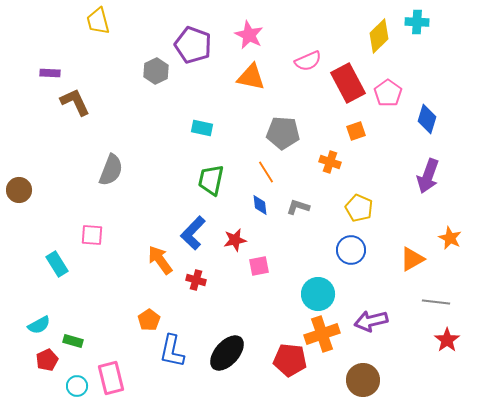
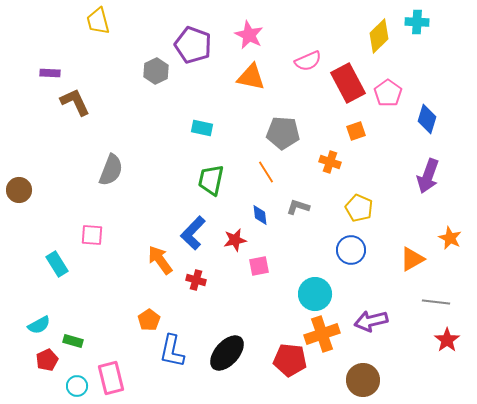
blue diamond at (260, 205): moved 10 px down
cyan circle at (318, 294): moved 3 px left
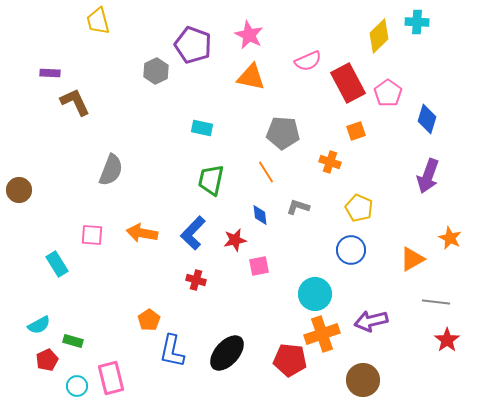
orange arrow at (160, 260): moved 18 px left, 27 px up; rotated 44 degrees counterclockwise
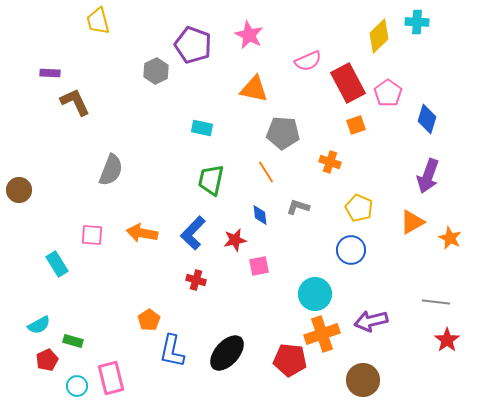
orange triangle at (251, 77): moved 3 px right, 12 px down
orange square at (356, 131): moved 6 px up
orange triangle at (412, 259): moved 37 px up
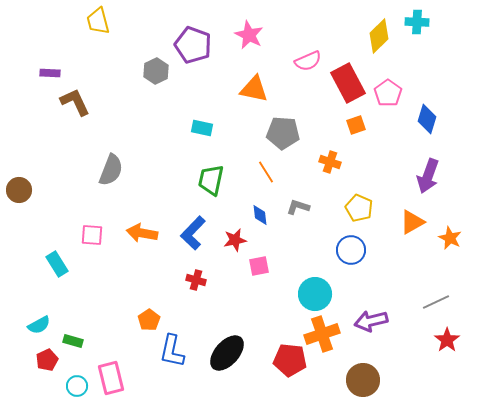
gray line at (436, 302): rotated 32 degrees counterclockwise
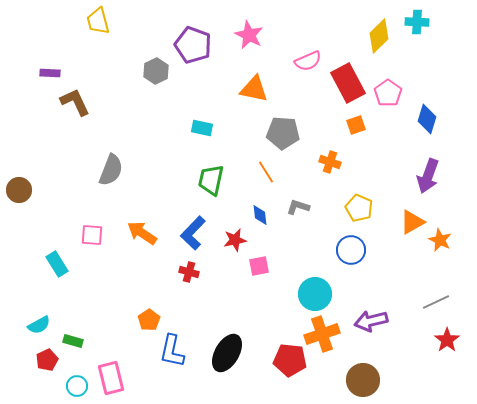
orange arrow at (142, 233): rotated 24 degrees clockwise
orange star at (450, 238): moved 10 px left, 2 px down
red cross at (196, 280): moved 7 px left, 8 px up
black ellipse at (227, 353): rotated 12 degrees counterclockwise
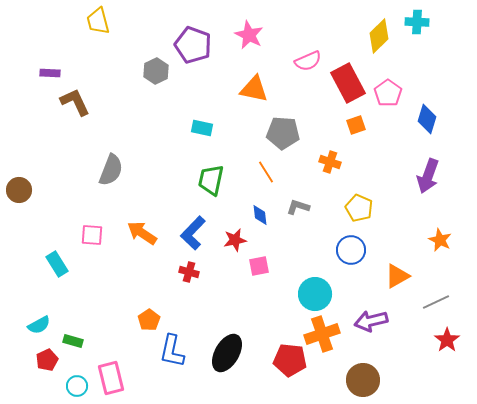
orange triangle at (412, 222): moved 15 px left, 54 px down
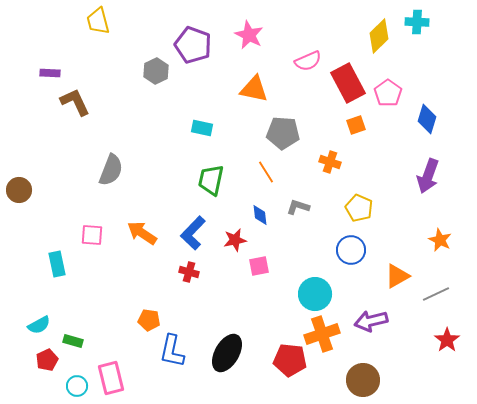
cyan rectangle at (57, 264): rotated 20 degrees clockwise
gray line at (436, 302): moved 8 px up
orange pentagon at (149, 320): rotated 30 degrees counterclockwise
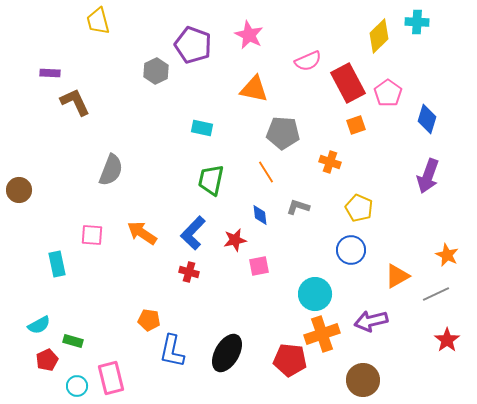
orange star at (440, 240): moved 7 px right, 15 px down
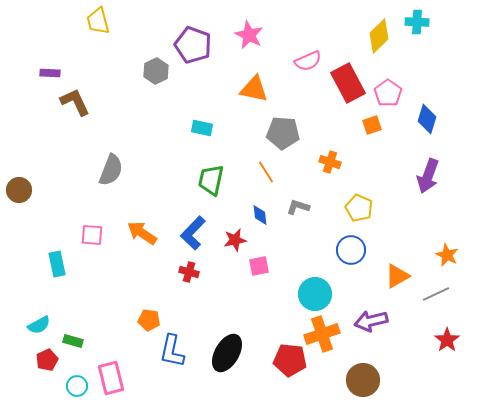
orange square at (356, 125): moved 16 px right
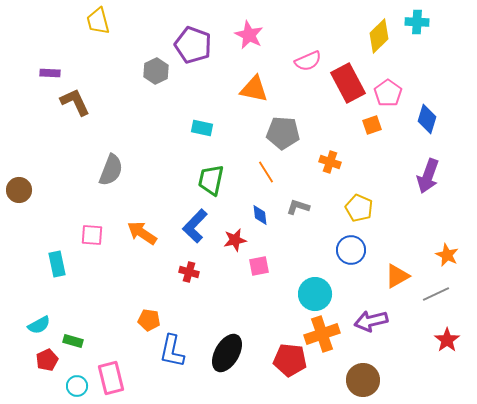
blue L-shape at (193, 233): moved 2 px right, 7 px up
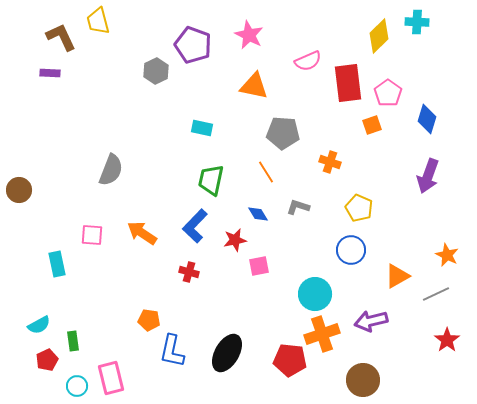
red rectangle at (348, 83): rotated 21 degrees clockwise
orange triangle at (254, 89): moved 3 px up
brown L-shape at (75, 102): moved 14 px left, 65 px up
blue diamond at (260, 215): moved 2 px left, 1 px up; rotated 25 degrees counterclockwise
green rectangle at (73, 341): rotated 66 degrees clockwise
